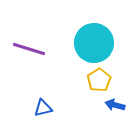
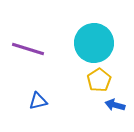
purple line: moved 1 px left
blue triangle: moved 5 px left, 7 px up
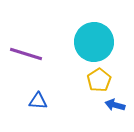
cyan circle: moved 1 px up
purple line: moved 2 px left, 5 px down
blue triangle: rotated 18 degrees clockwise
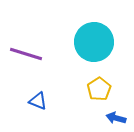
yellow pentagon: moved 9 px down
blue triangle: rotated 18 degrees clockwise
blue arrow: moved 1 px right, 13 px down
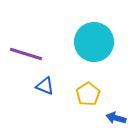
yellow pentagon: moved 11 px left, 5 px down
blue triangle: moved 7 px right, 15 px up
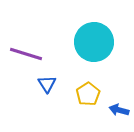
blue triangle: moved 2 px right, 2 px up; rotated 36 degrees clockwise
blue arrow: moved 3 px right, 8 px up
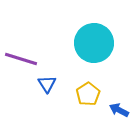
cyan circle: moved 1 px down
purple line: moved 5 px left, 5 px down
blue arrow: rotated 12 degrees clockwise
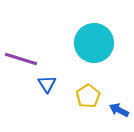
yellow pentagon: moved 2 px down
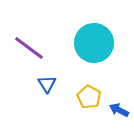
purple line: moved 8 px right, 11 px up; rotated 20 degrees clockwise
yellow pentagon: moved 1 px right, 1 px down; rotated 10 degrees counterclockwise
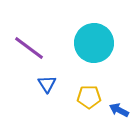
yellow pentagon: rotated 30 degrees counterclockwise
